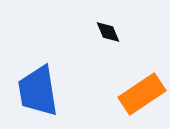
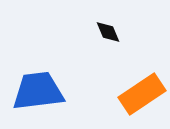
blue trapezoid: rotated 92 degrees clockwise
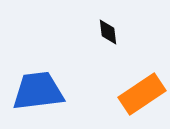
black diamond: rotated 16 degrees clockwise
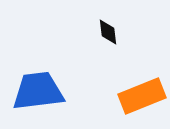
orange rectangle: moved 2 px down; rotated 12 degrees clockwise
